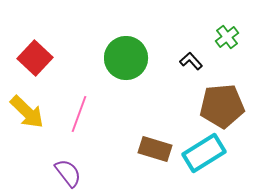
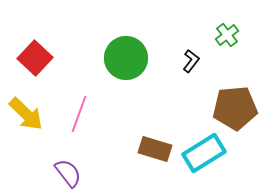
green cross: moved 2 px up
black L-shape: rotated 80 degrees clockwise
brown pentagon: moved 13 px right, 2 px down
yellow arrow: moved 1 px left, 2 px down
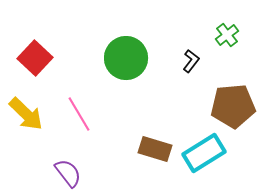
brown pentagon: moved 2 px left, 2 px up
pink line: rotated 51 degrees counterclockwise
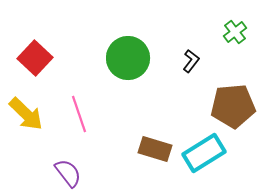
green cross: moved 8 px right, 3 px up
green circle: moved 2 px right
pink line: rotated 12 degrees clockwise
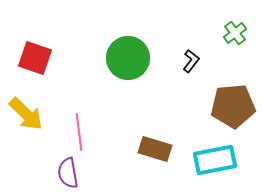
green cross: moved 1 px down
red square: rotated 24 degrees counterclockwise
pink line: moved 18 px down; rotated 12 degrees clockwise
cyan rectangle: moved 11 px right, 7 px down; rotated 21 degrees clockwise
purple semicircle: rotated 152 degrees counterclockwise
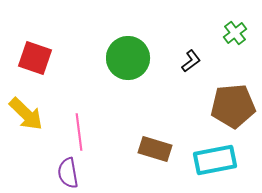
black L-shape: rotated 15 degrees clockwise
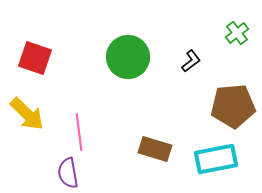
green cross: moved 2 px right
green circle: moved 1 px up
yellow arrow: moved 1 px right
cyan rectangle: moved 1 px right, 1 px up
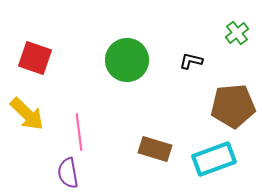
green circle: moved 1 px left, 3 px down
black L-shape: rotated 130 degrees counterclockwise
cyan rectangle: moved 2 px left; rotated 9 degrees counterclockwise
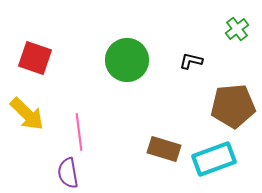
green cross: moved 4 px up
brown rectangle: moved 9 px right
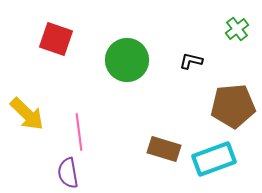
red square: moved 21 px right, 19 px up
